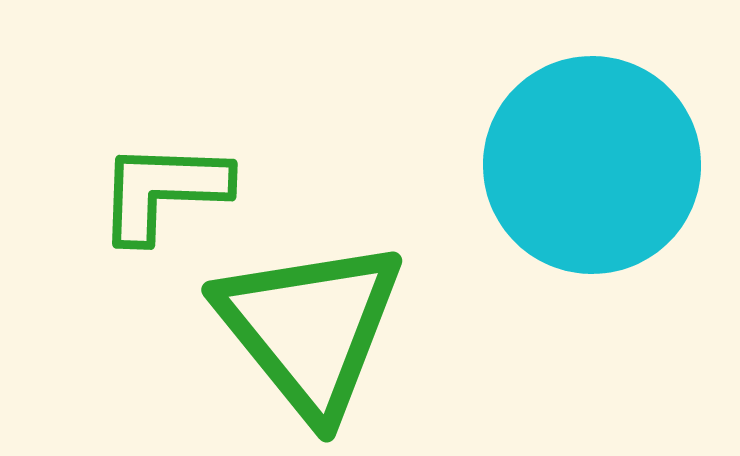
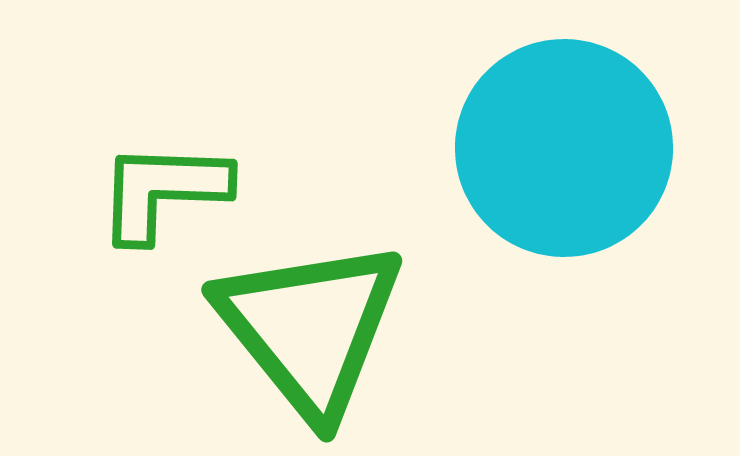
cyan circle: moved 28 px left, 17 px up
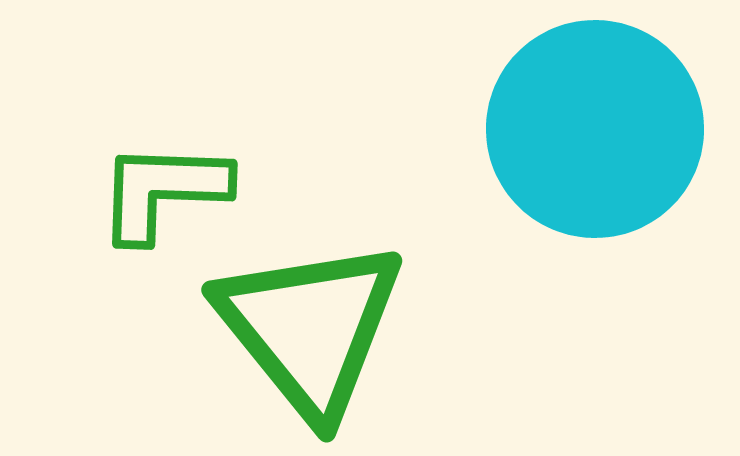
cyan circle: moved 31 px right, 19 px up
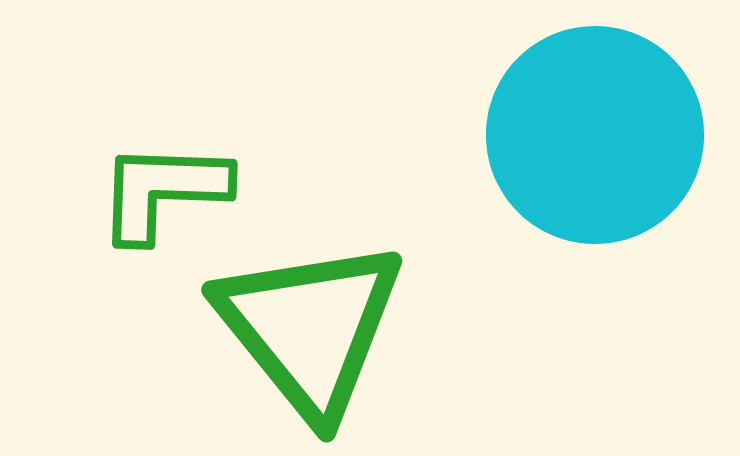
cyan circle: moved 6 px down
